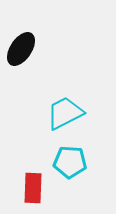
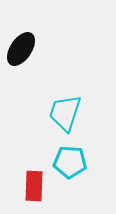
cyan trapezoid: rotated 45 degrees counterclockwise
red rectangle: moved 1 px right, 2 px up
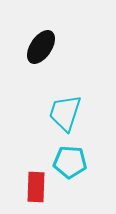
black ellipse: moved 20 px right, 2 px up
red rectangle: moved 2 px right, 1 px down
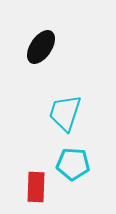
cyan pentagon: moved 3 px right, 2 px down
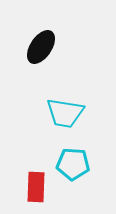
cyan trapezoid: rotated 99 degrees counterclockwise
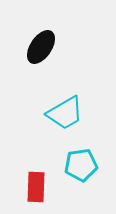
cyan trapezoid: rotated 39 degrees counterclockwise
cyan pentagon: moved 8 px right, 1 px down; rotated 12 degrees counterclockwise
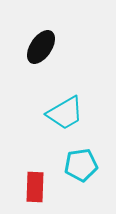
red rectangle: moved 1 px left
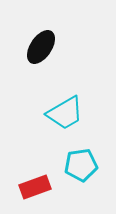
red rectangle: rotated 68 degrees clockwise
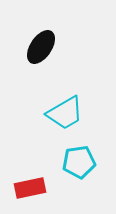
cyan pentagon: moved 2 px left, 3 px up
red rectangle: moved 5 px left, 1 px down; rotated 8 degrees clockwise
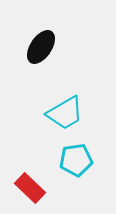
cyan pentagon: moved 3 px left, 2 px up
red rectangle: rotated 56 degrees clockwise
